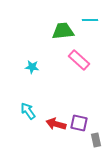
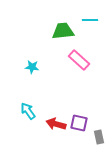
gray rectangle: moved 3 px right, 3 px up
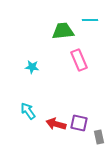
pink rectangle: rotated 25 degrees clockwise
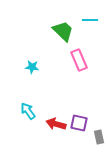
green trapezoid: rotated 50 degrees clockwise
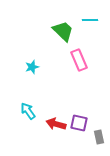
cyan star: rotated 24 degrees counterclockwise
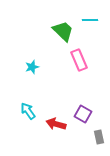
purple square: moved 4 px right, 9 px up; rotated 18 degrees clockwise
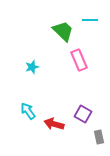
red arrow: moved 2 px left
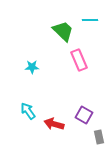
cyan star: rotated 16 degrees clockwise
purple square: moved 1 px right, 1 px down
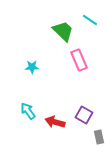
cyan line: rotated 35 degrees clockwise
red arrow: moved 1 px right, 2 px up
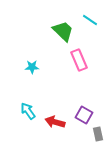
gray rectangle: moved 1 px left, 3 px up
